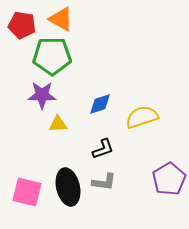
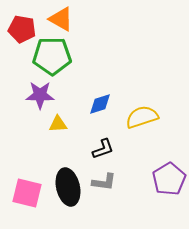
red pentagon: moved 4 px down
purple star: moved 2 px left
pink square: moved 1 px down
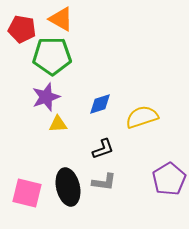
purple star: moved 6 px right, 2 px down; rotated 20 degrees counterclockwise
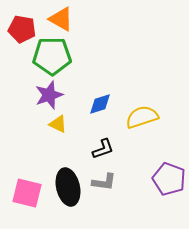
purple star: moved 3 px right, 2 px up
yellow triangle: rotated 30 degrees clockwise
purple pentagon: rotated 20 degrees counterclockwise
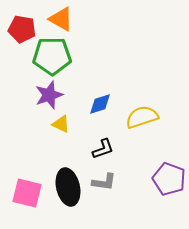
yellow triangle: moved 3 px right
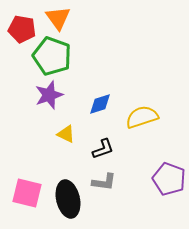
orange triangle: moved 3 px left, 1 px up; rotated 24 degrees clockwise
green pentagon: rotated 21 degrees clockwise
yellow triangle: moved 5 px right, 10 px down
black ellipse: moved 12 px down
